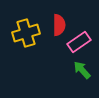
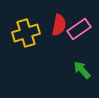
red semicircle: rotated 10 degrees clockwise
pink rectangle: moved 13 px up
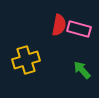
pink rectangle: rotated 50 degrees clockwise
yellow cross: moved 27 px down
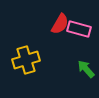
red semicircle: moved 1 px right, 1 px up; rotated 20 degrees clockwise
green arrow: moved 4 px right, 1 px up
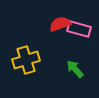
red semicircle: rotated 140 degrees counterclockwise
green arrow: moved 11 px left
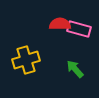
red semicircle: rotated 20 degrees clockwise
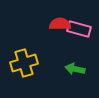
yellow cross: moved 2 px left, 3 px down
green arrow: rotated 36 degrees counterclockwise
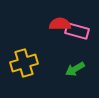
pink rectangle: moved 2 px left, 2 px down
green arrow: rotated 42 degrees counterclockwise
